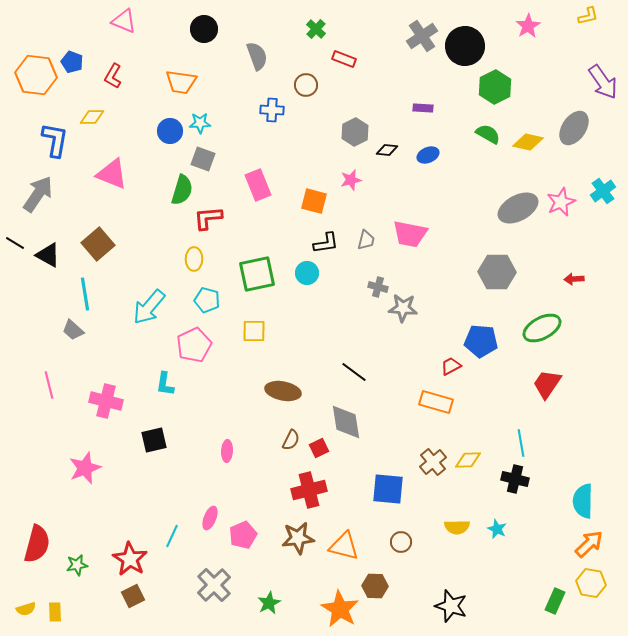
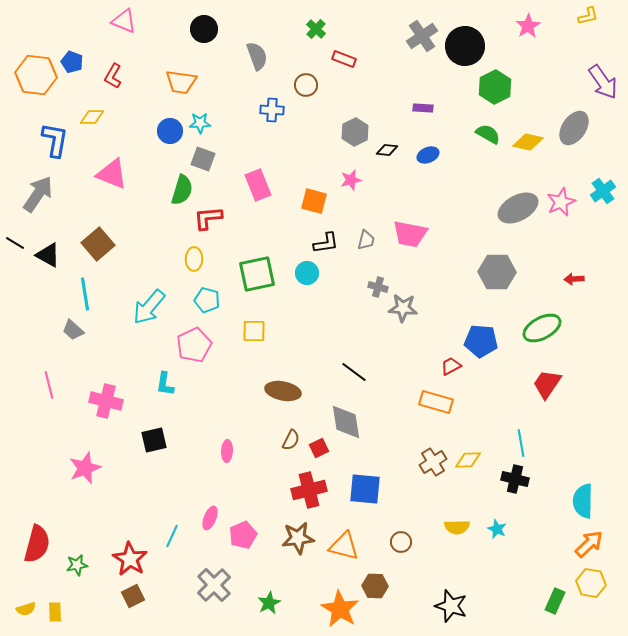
brown cross at (433, 462): rotated 8 degrees clockwise
blue square at (388, 489): moved 23 px left
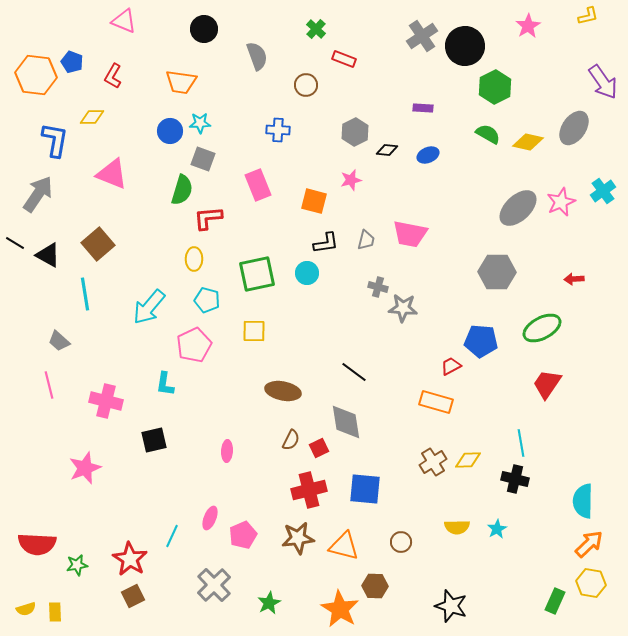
blue cross at (272, 110): moved 6 px right, 20 px down
gray ellipse at (518, 208): rotated 15 degrees counterclockwise
gray trapezoid at (73, 330): moved 14 px left, 11 px down
cyan star at (497, 529): rotated 18 degrees clockwise
red semicircle at (37, 544): rotated 78 degrees clockwise
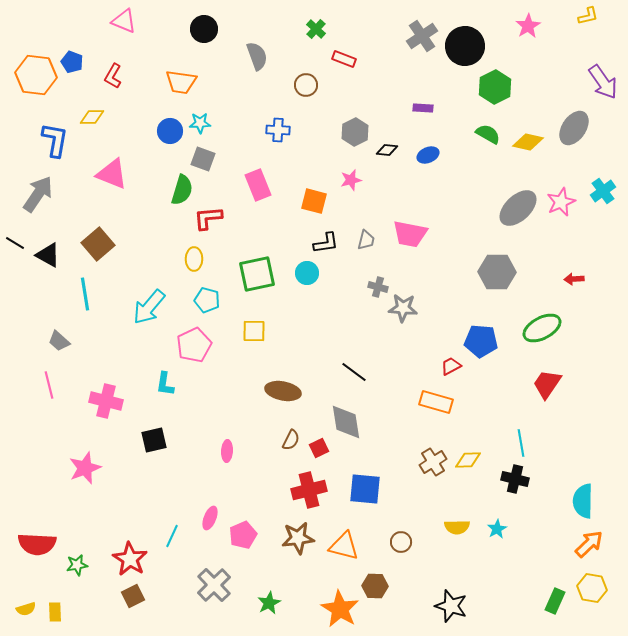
yellow hexagon at (591, 583): moved 1 px right, 5 px down
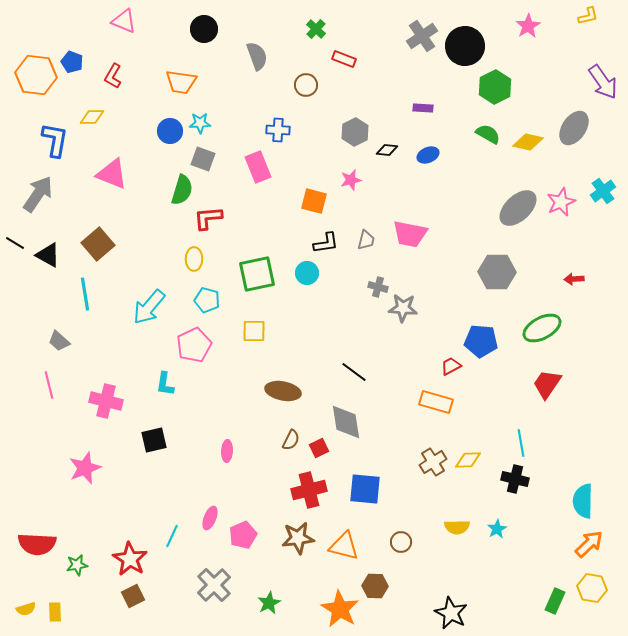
pink rectangle at (258, 185): moved 18 px up
black star at (451, 606): moved 7 px down; rotated 8 degrees clockwise
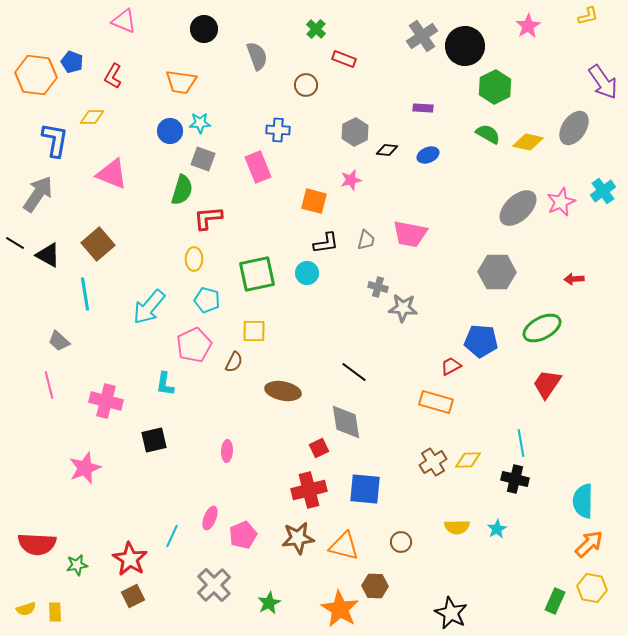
brown semicircle at (291, 440): moved 57 px left, 78 px up
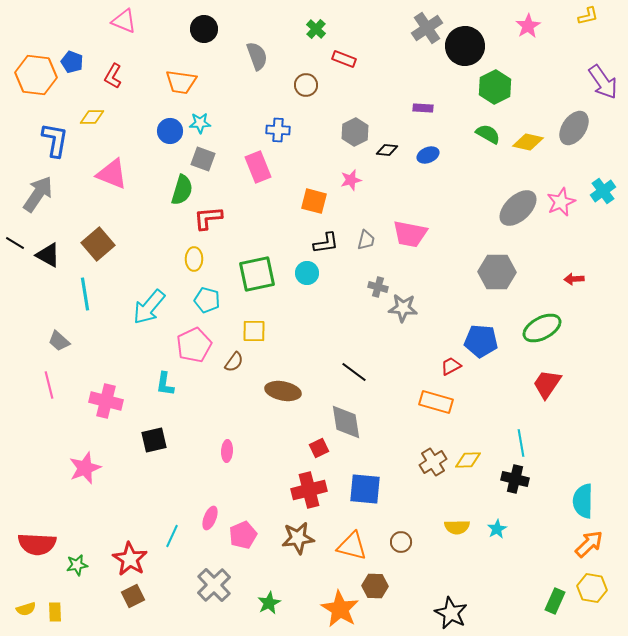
gray cross at (422, 36): moved 5 px right, 8 px up
brown semicircle at (234, 362): rotated 10 degrees clockwise
orange triangle at (344, 546): moved 8 px right
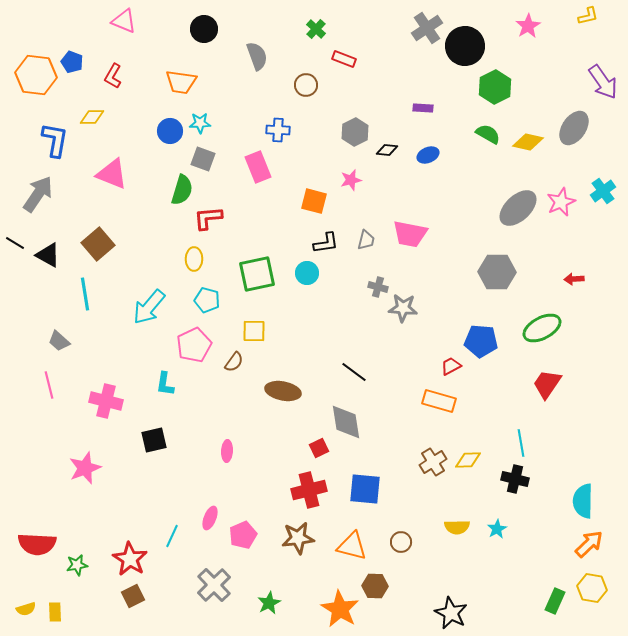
orange rectangle at (436, 402): moved 3 px right, 1 px up
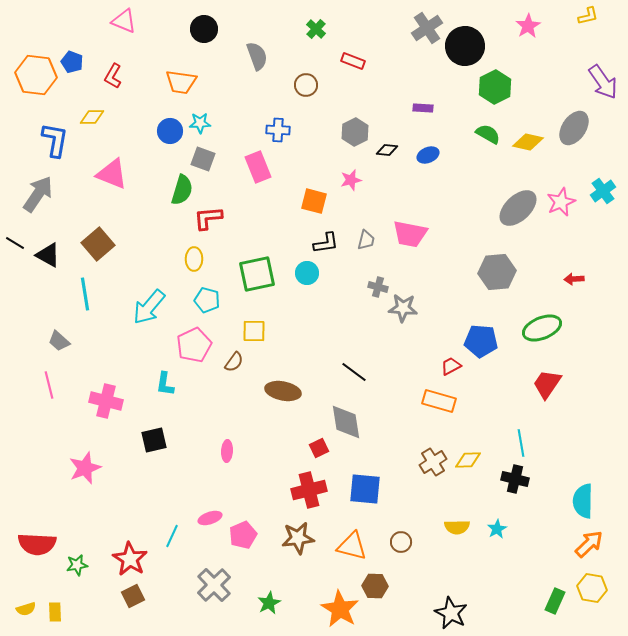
red rectangle at (344, 59): moved 9 px right, 2 px down
gray hexagon at (497, 272): rotated 6 degrees counterclockwise
green ellipse at (542, 328): rotated 6 degrees clockwise
pink ellipse at (210, 518): rotated 50 degrees clockwise
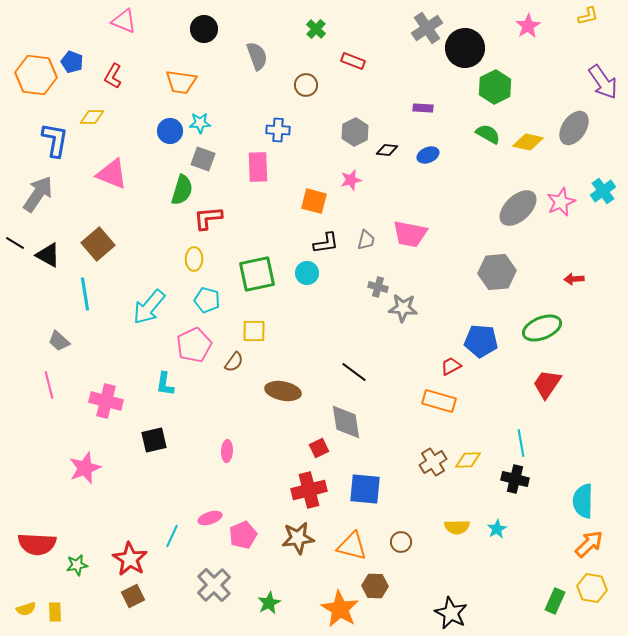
black circle at (465, 46): moved 2 px down
pink rectangle at (258, 167): rotated 20 degrees clockwise
